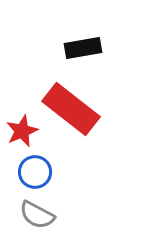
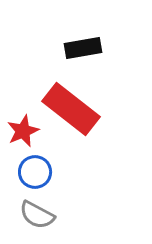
red star: moved 1 px right
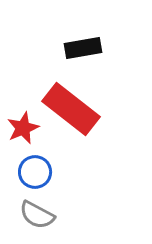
red star: moved 3 px up
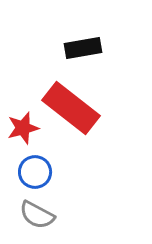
red rectangle: moved 1 px up
red star: rotated 8 degrees clockwise
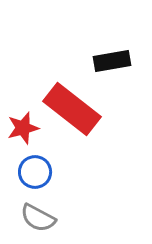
black rectangle: moved 29 px right, 13 px down
red rectangle: moved 1 px right, 1 px down
gray semicircle: moved 1 px right, 3 px down
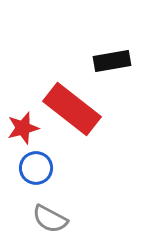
blue circle: moved 1 px right, 4 px up
gray semicircle: moved 12 px right, 1 px down
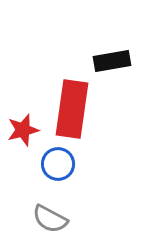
red rectangle: rotated 60 degrees clockwise
red star: moved 2 px down
blue circle: moved 22 px right, 4 px up
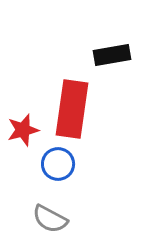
black rectangle: moved 6 px up
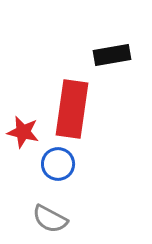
red star: moved 2 px down; rotated 28 degrees clockwise
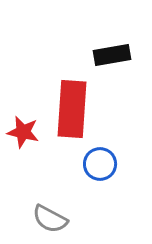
red rectangle: rotated 4 degrees counterclockwise
blue circle: moved 42 px right
